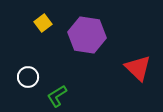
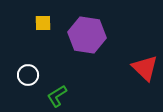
yellow square: rotated 36 degrees clockwise
red triangle: moved 7 px right
white circle: moved 2 px up
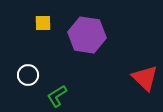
red triangle: moved 10 px down
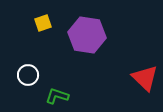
yellow square: rotated 18 degrees counterclockwise
green L-shape: rotated 50 degrees clockwise
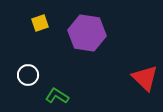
yellow square: moved 3 px left
purple hexagon: moved 2 px up
green L-shape: rotated 15 degrees clockwise
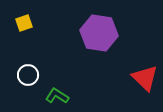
yellow square: moved 16 px left
purple hexagon: moved 12 px right
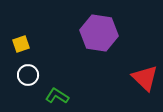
yellow square: moved 3 px left, 21 px down
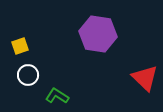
purple hexagon: moved 1 px left, 1 px down
yellow square: moved 1 px left, 2 px down
